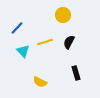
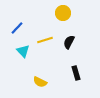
yellow circle: moved 2 px up
yellow line: moved 2 px up
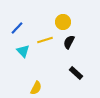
yellow circle: moved 9 px down
black rectangle: rotated 32 degrees counterclockwise
yellow semicircle: moved 4 px left, 6 px down; rotated 88 degrees counterclockwise
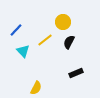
blue line: moved 1 px left, 2 px down
yellow line: rotated 21 degrees counterclockwise
black rectangle: rotated 64 degrees counterclockwise
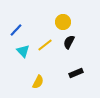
yellow line: moved 5 px down
yellow semicircle: moved 2 px right, 6 px up
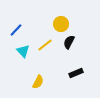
yellow circle: moved 2 px left, 2 px down
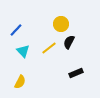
yellow line: moved 4 px right, 3 px down
yellow semicircle: moved 18 px left
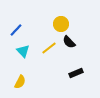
black semicircle: rotated 72 degrees counterclockwise
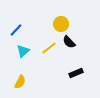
cyan triangle: rotated 32 degrees clockwise
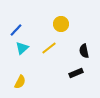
black semicircle: moved 15 px right, 9 px down; rotated 32 degrees clockwise
cyan triangle: moved 1 px left, 3 px up
